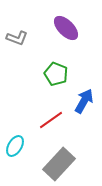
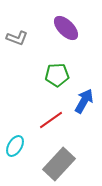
green pentagon: moved 1 px right, 1 px down; rotated 25 degrees counterclockwise
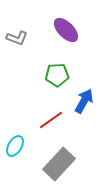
purple ellipse: moved 2 px down
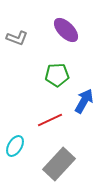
red line: moved 1 px left; rotated 10 degrees clockwise
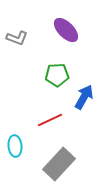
blue arrow: moved 4 px up
cyan ellipse: rotated 35 degrees counterclockwise
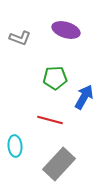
purple ellipse: rotated 28 degrees counterclockwise
gray L-shape: moved 3 px right
green pentagon: moved 2 px left, 3 px down
red line: rotated 40 degrees clockwise
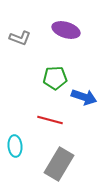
blue arrow: rotated 80 degrees clockwise
gray rectangle: rotated 12 degrees counterclockwise
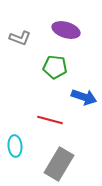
green pentagon: moved 11 px up; rotated 10 degrees clockwise
